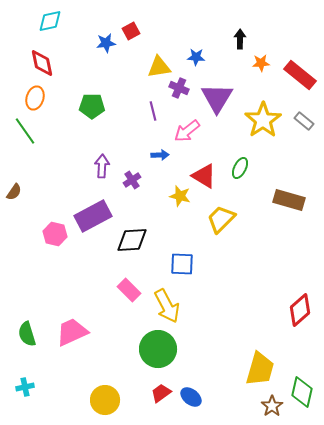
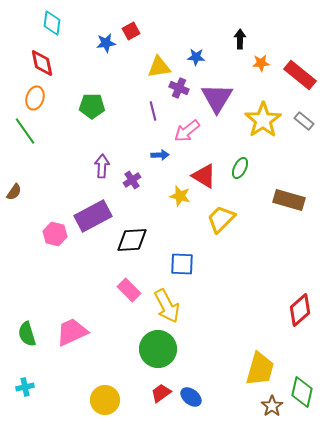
cyan diamond at (50, 21): moved 2 px right, 2 px down; rotated 70 degrees counterclockwise
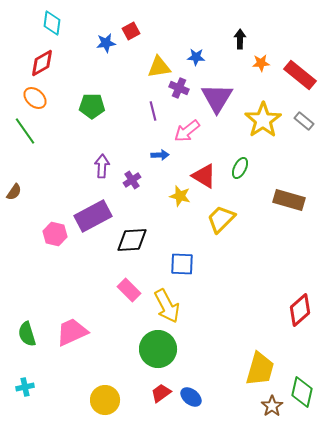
red diamond at (42, 63): rotated 72 degrees clockwise
orange ellipse at (35, 98): rotated 65 degrees counterclockwise
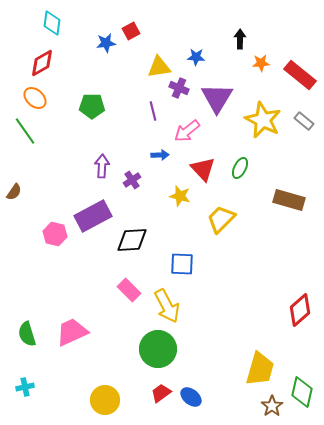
yellow star at (263, 120): rotated 12 degrees counterclockwise
red triangle at (204, 176): moved 1 px left, 7 px up; rotated 16 degrees clockwise
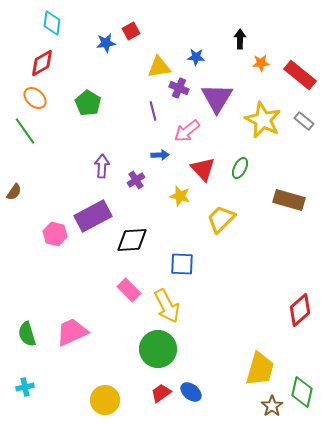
green pentagon at (92, 106): moved 4 px left, 3 px up; rotated 30 degrees clockwise
purple cross at (132, 180): moved 4 px right
blue ellipse at (191, 397): moved 5 px up
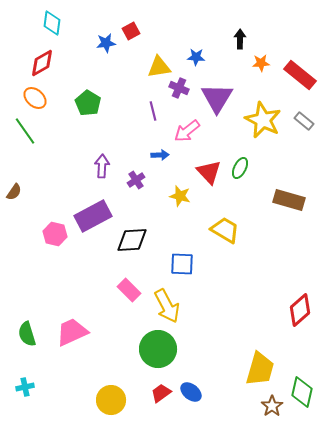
red triangle at (203, 169): moved 6 px right, 3 px down
yellow trapezoid at (221, 219): moved 4 px right, 11 px down; rotated 76 degrees clockwise
yellow circle at (105, 400): moved 6 px right
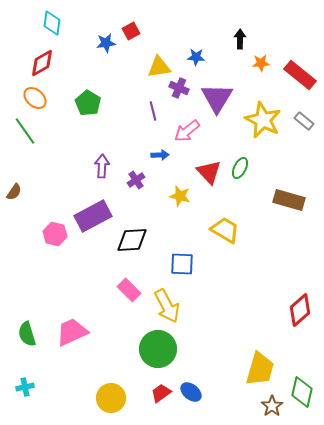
yellow circle at (111, 400): moved 2 px up
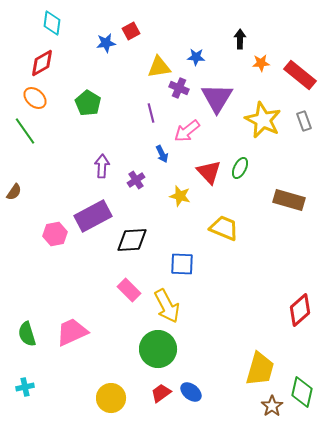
purple line at (153, 111): moved 2 px left, 2 px down
gray rectangle at (304, 121): rotated 30 degrees clockwise
blue arrow at (160, 155): moved 2 px right, 1 px up; rotated 66 degrees clockwise
yellow trapezoid at (225, 230): moved 1 px left, 2 px up; rotated 8 degrees counterclockwise
pink hexagon at (55, 234): rotated 25 degrees counterclockwise
